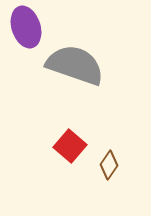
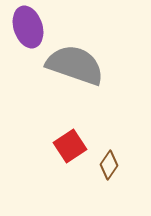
purple ellipse: moved 2 px right
red square: rotated 16 degrees clockwise
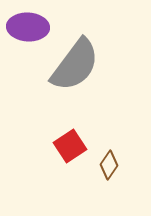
purple ellipse: rotated 69 degrees counterclockwise
gray semicircle: rotated 108 degrees clockwise
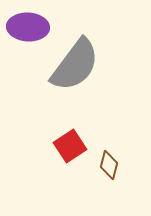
brown diamond: rotated 20 degrees counterclockwise
